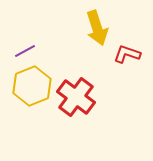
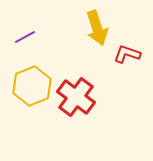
purple line: moved 14 px up
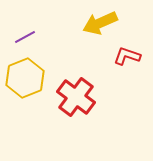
yellow arrow: moved 3 px right, 5 px up; rotated 84 degrees clockwise
red L-shape: moved 2 px down
yellow hexagon: moved 7 px left, 8 px up
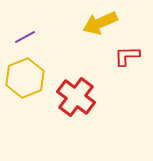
red L-shape: rotated 20 degrees counterclockwise
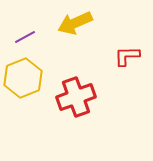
yellow arrow: moved 25 px left
yellow hexagon: moved 2 px left
red cross: rotated 33 degrees clockwise
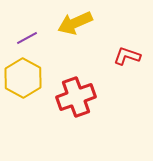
purple line: moved 2 px right, 1 px down
red L-shape: rotated 20 degrees clockwise
yellow hexagon: rotated 9 degrees counterclockwise
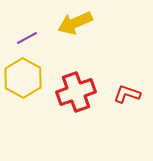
red L-shape: moved 38 px down
red cross: moved 5 px up
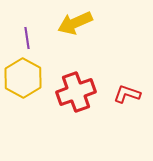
purple line: rotated 70 degrees counterclockwise
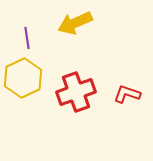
yellow hexagon: rotated 6 degrees clockwise
